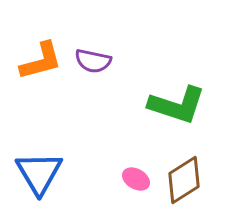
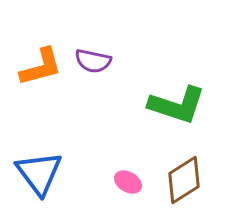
orange L-shape: moved 6 px down
blue triangle: rotated 6 degrees counterclockwise
pink ellipse: moved 8 px left, 3 px down
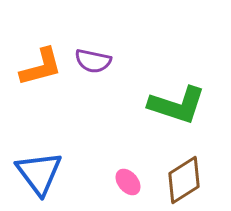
pink ellipse: rotated 20 degrees clockwise
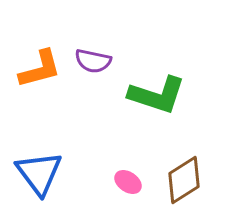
orange L-shape: moved 1 px left, 2 px down
green L-shape: moved 20 px left, 10 px up
pink ellipse: rotated 16 degrees counterclockwise
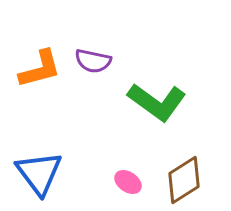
green L-shape: moved 7 px down; rotated 18 degrees clockwise
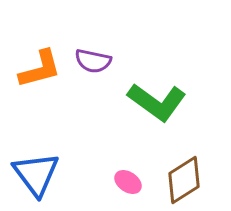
blue triangle: moved 3 px left, 1 px down
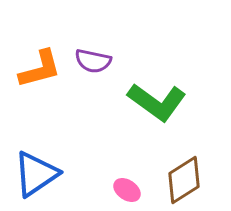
blue triangle: rotated 33 degrees clockwise
pink ellipse: moved 1 px left, 8 px down
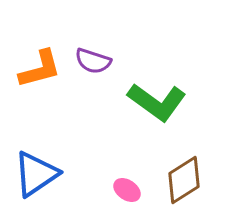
purple semicircle: rotated 6 degrees clockwise
